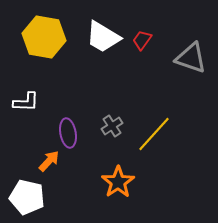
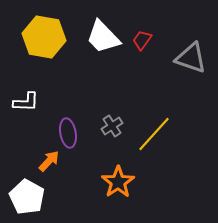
white trapezoid: rotated 15 degrees clockwise
white pentagon: rotated 16 degrees clockwise
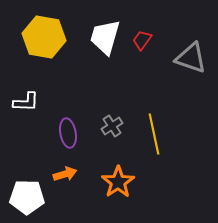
white trapezoid: moved 2 px right; rotated 60 degrees clockwise
yellow line: rotated 54 degrees counterclockwise
orange arrow: moved 16 px right, 13 px down; rotated 30 degrees clockwise
white pentagon: rotated 28 degrees counterclockwise
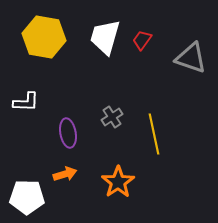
gray cross: moved 9 px up
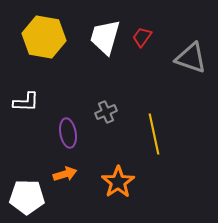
red trapezoid: moved 3 px up
gray cross: moved 6 px left, 5 px up; rotated 10 degrees clockwise
